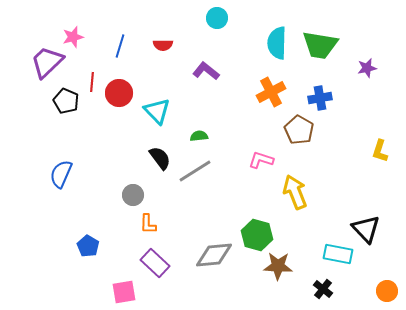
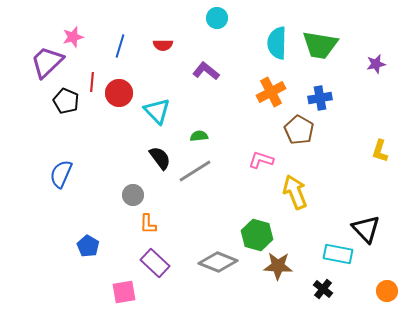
purple star: moved 9 px right, 4 px up
gray diamond: moved 4 px right, 7 px down; rotated 27 degrees clockwise
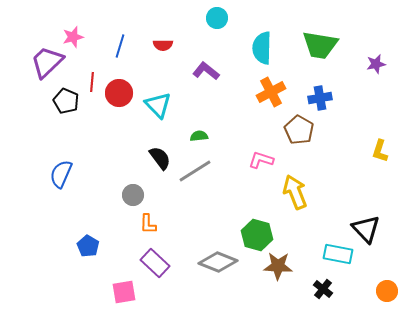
cyan semicircle: moved 15 px left, 5 px down
cyan triangle: moved 1 px right, 6 px up
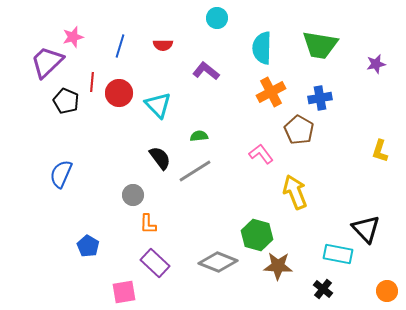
pink L-shape: moved 6 px up; rotated 35 degrees clockwise
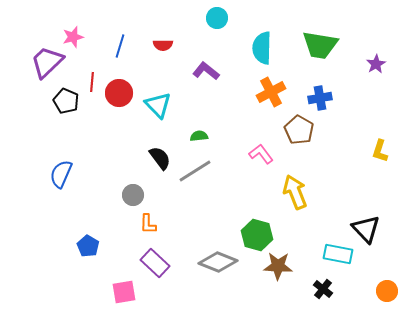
purple star: rotated 18 degrees counterclockwise
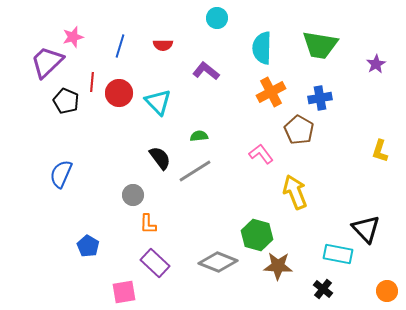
cyan triangle: moved 3 px up
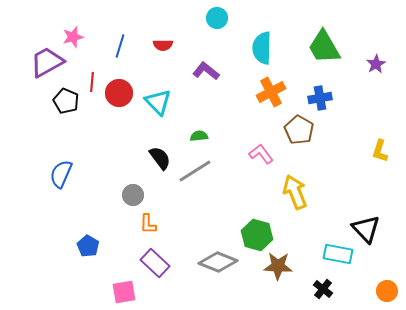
green trapezoid: moved 4 px right, 2 px down; rotated 51 degrees clockwise
purple trapezoid: rotated 15 degrees clockwise
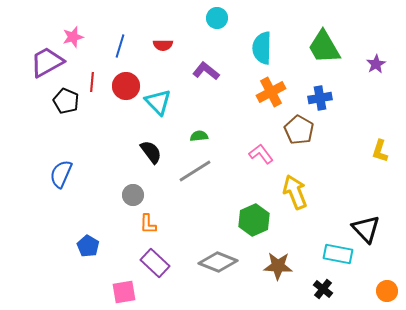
red circle: moved 7 px right, 7 px up
black semicircle: moved 9 px left, 6 px up
green hexagon: moved 3 px left, 15 px up; rotated 20 degrees clockwise
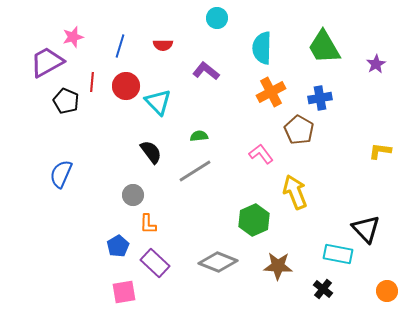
yellow L-shape: rotated 80 degrees clockwise
blue pentagon: moved 30 px right; rotated 10 degrees clockwise
